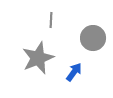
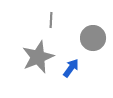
gray star: moved 1 px up
blue arrow: moved 3 px left, 4 px up
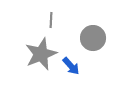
gray star: moved 3 px right, 3 px up
blue arrow: moved 2 px up; rotated 102 degrees clockwise
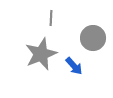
gray line: moved 2 px up
blue arrow: moved 3 px right
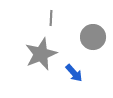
gray circle: moved 1 px up
blue arrow: moved 7 px down
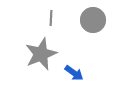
gray circle: moved 17 px up
blue arrow: rotated 12 degrees counterclockwise
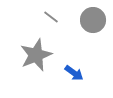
gray line: moved 1 px up; rotated 56 degrees counterclockwise
gray star: moved 5 px left, 1 px down
